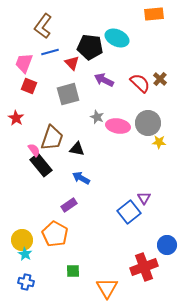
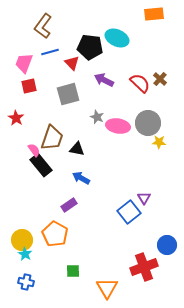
red square: rotated 35 degrees counterclockwise
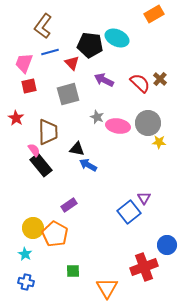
orange rectangle: rotated 24 degrees counterclockwise
black pentagon: moved 2 px up
brown trapezoid: moved 4 px left, 6 px up; rotated 20 degrees counterclockwise
blue arrow: moved 7 px right, 13 px up
yellow circle: moved 11 px right, 12 px up
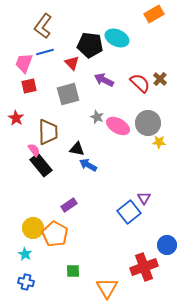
blue line: moved 5 px left
pink ellipse: rotated 20 degrees clockwise
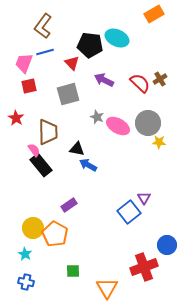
brown cross: rotated 16 degrees clockwise
